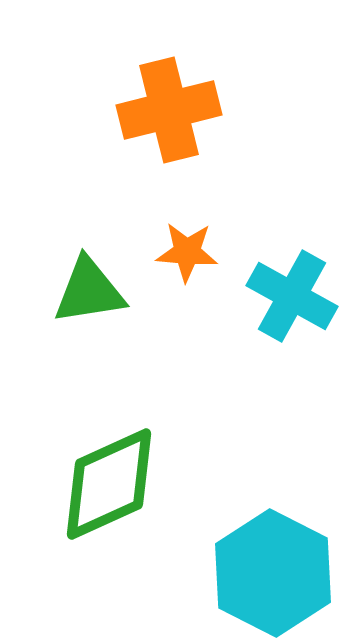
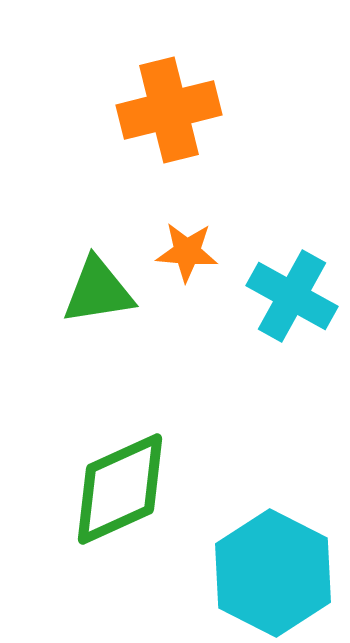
green triangle: moved 9 px right
green diamond: moved 11 px right, 5 px down
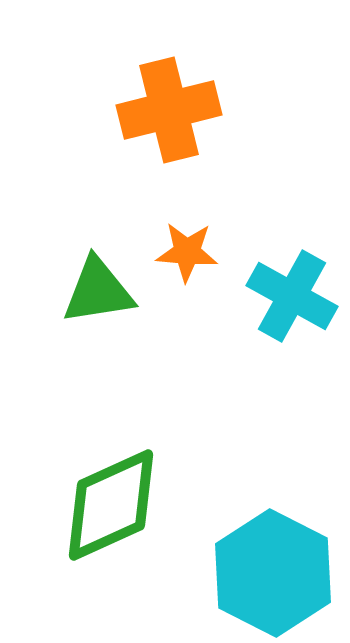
green diamond: moved 9 px left, 16 px down
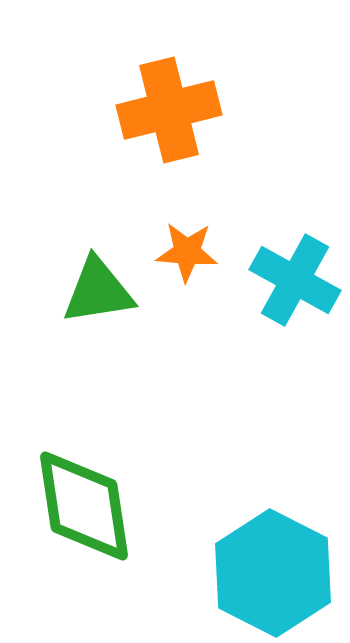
cyan cross: moved 3 px right, 16 px up
green diamond: moved 27 px left, 1 px down; rotated 74 degrees counterclockwise
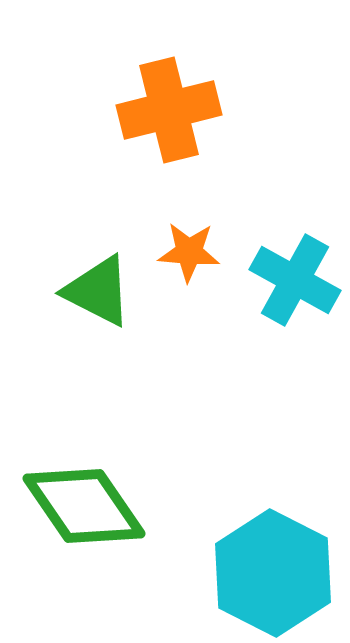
orange star: moved 2 px right
green triangle: rotated 36 degrees clockwise
green diamond: rotated 26 degrees counterclockwise
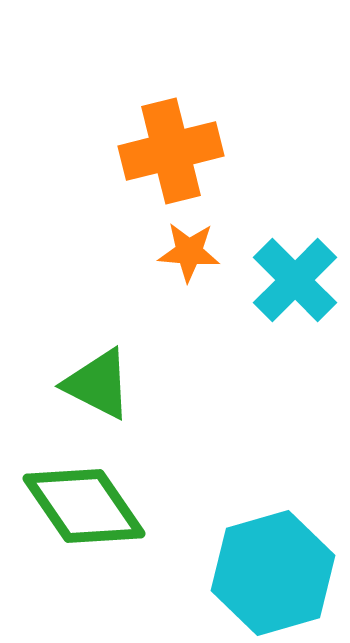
orange cross: moved 2 px right, 41 px down
cyan cross: rotated 16 degrees clockwise
green triangle: moved 93 px down
cyan hexagon: rotated 17 degrees clockwise
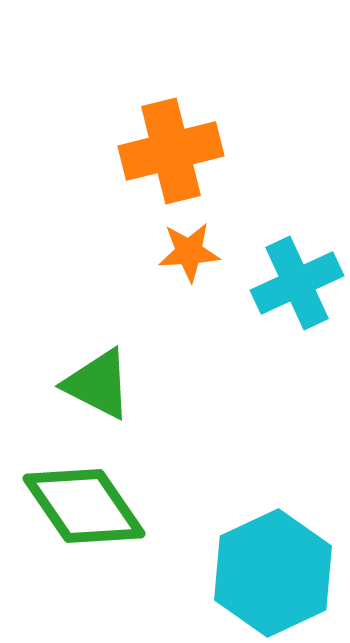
orange star: rotated 8 degrees counterclockwise
cyan cross: moved 2 px right, 3 px down; rotated 20 degrees clockwise
cyan hexagon: rotated 9 degrees counterclockwise
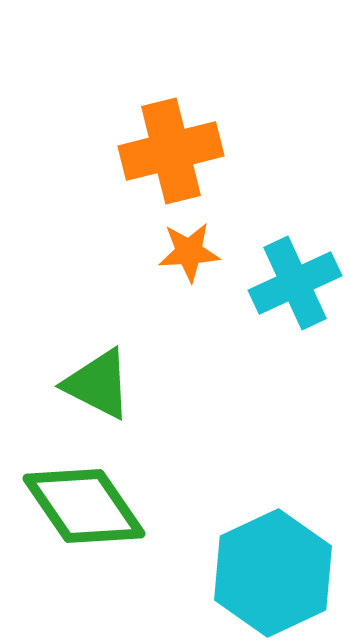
cyan cross: moved 2 px left
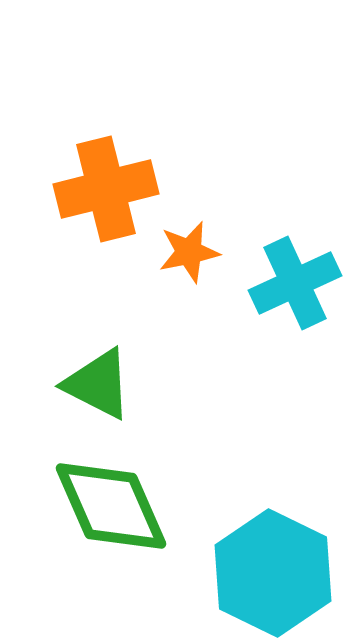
orange cross: moved 65 px left, 38 px down
orange star: rotated 8 degrees counterclockwise
green diamond: moved 27 px right; rotated 11 degrees clockwise
cyan hexagon: rotated 9 degrees counterclockwise
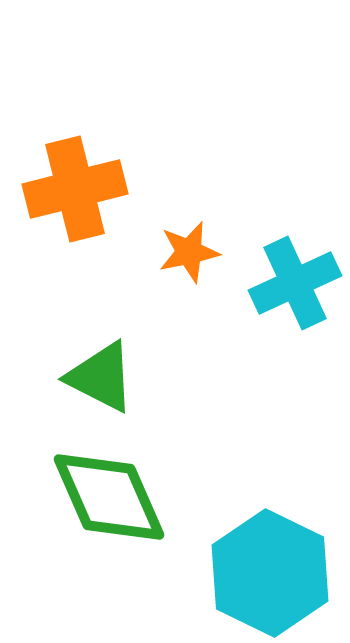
orange cross: moved 31 px left
green triangle: moved 3 px right, 7 px up
green diamond: moved 2 px left, 9 px up
cyan hexagon: moved 3 px left
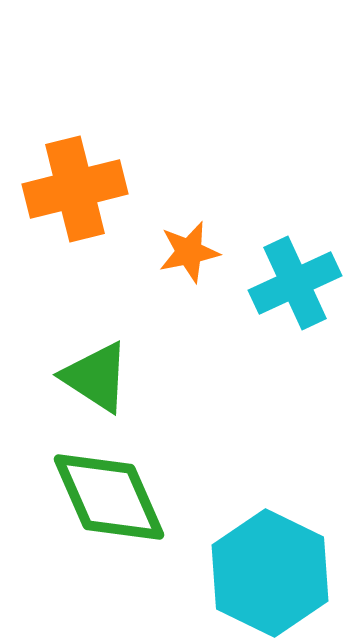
green triangle: moved 5 px left; rotated 6 degrees clockwise
